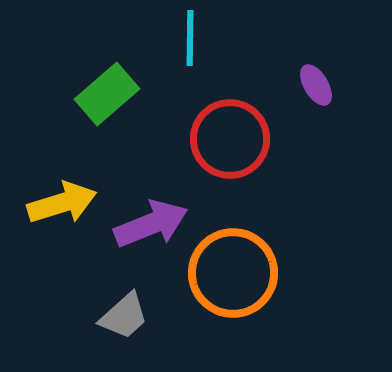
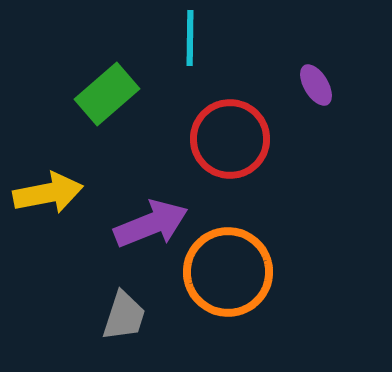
yellow arrow: moved 14 px left, 10 px up; rotated 6 degrees clockwise
orange circle: moved 5 px left, 1 px up
gray trapezoid: rotated 30 degrees counterclockwise
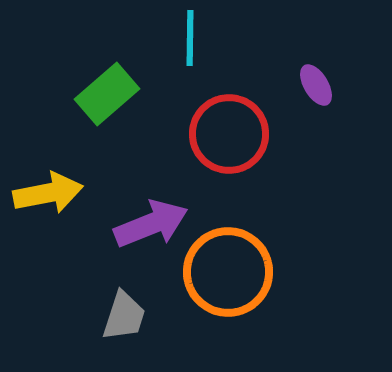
red circle: moved 1 px left, 5 px up
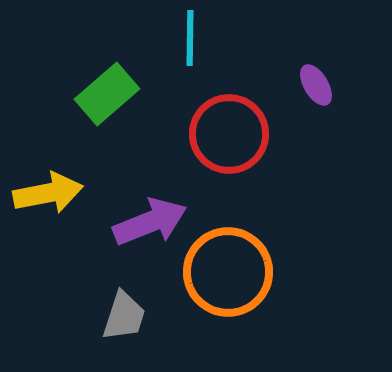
purple arrow: moved 1 px left, 2 px up
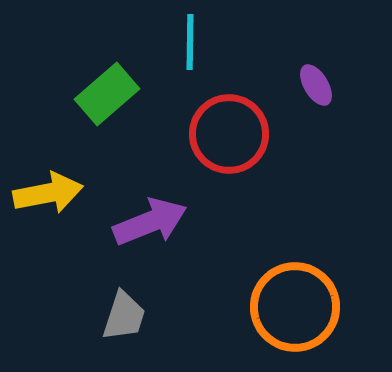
cyan line: moved 4 px down
orange circle: moved 67 px right, 35 px down
